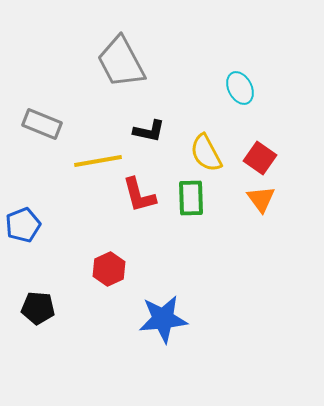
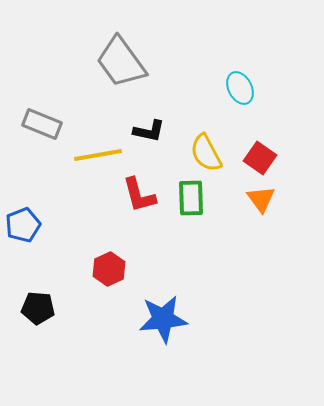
gray trapezoid: rotated 8 degrees counterclockwise
yellow line: moved 6 px up
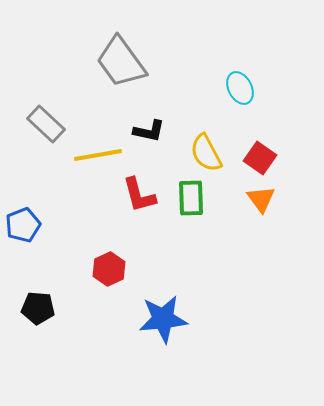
gray rectangle: moved 4 px right; rotated 21 degrees clockwise
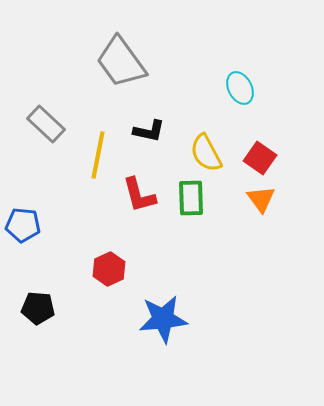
yellow line: rotated 69 degrees counterclockwise
blue pentagon: rotated 28 degrees clockwise
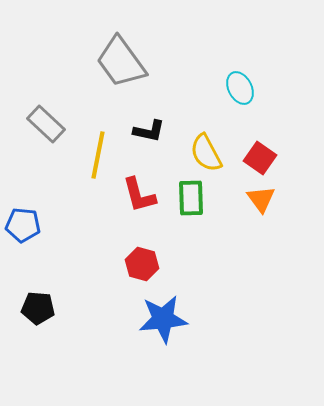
red hexagon: moved 33 px right, 5 px up; rotated 20 degrees counterclockwise
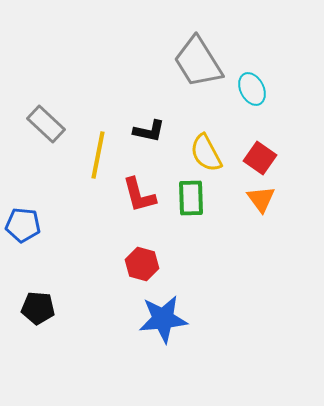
gray trapezoid: moved 77 px right; rotated 4 degrees clockwise
cyan ellipse: moved 12 px right, 1 px down
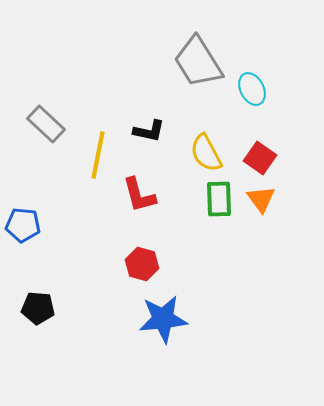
green rectangle: moved 28 px right, 1 px down
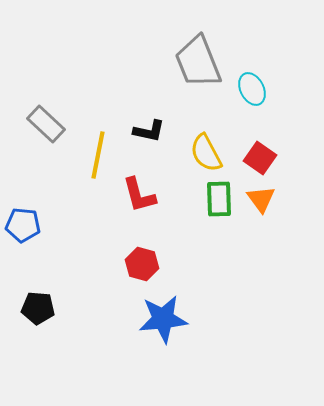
gray trapezoid: rotated 10 degrees clockwise
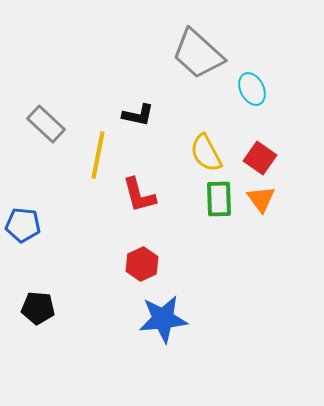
gray trapezoid: moved 8 px up; rotated 26 degrees counterclockwise
black L-shape: moved 11 px left, 16 px up
red hexagon: rotated 20 degrees clockwise
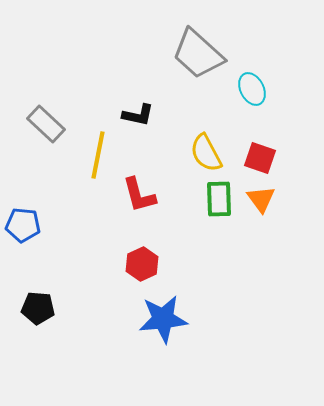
red square: rotated 16 degrees counterclockwise
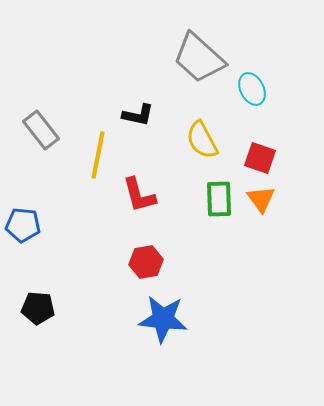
gray trapezoid: moved 1 px right, 4 px down
gray rectangle: moved 5 px left, 6 px down; rotated 9 degrees clockwise
yellow semicircle: moved 4 px left, 13 px up
red hexagon: moved 4 px right, 2 px up; rotated 16 degrees clockwise
blue star: rotated 12 degrees clockwise
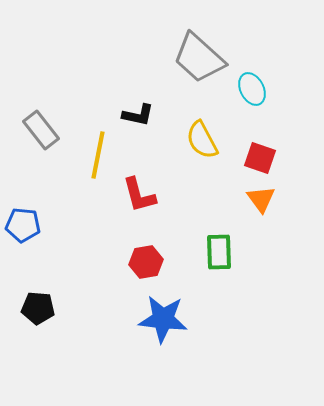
green rectangle: moved 53 px down
